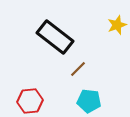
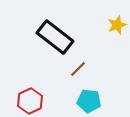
red hexagon: rotated 20 degrees counterclockwise
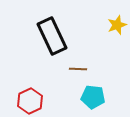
black rectangle: moved 3 px left, 1 px up; rotated 27 degrees clockwise
brown line: rotated 48 degrees clockwise
cyan pentagon: moved 4 px right, 4 px up
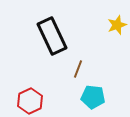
brown line: rotated 72 degrees counterclockwise
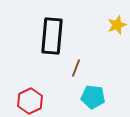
black rectangle: rotated 30 degrees clockwise
brown line: moved 2 px left, 1 px up
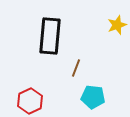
black rectangle: moved 2 px left
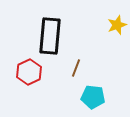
red hexagon: moved 1 px left, 29 px up
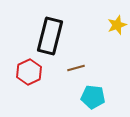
black rectangle: rotated 9 degrees clockwise
brown line: rotated 54 degrees clockwise
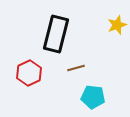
black rectangle: moved 6 px right, 2 px up
red hexagon: moved 1 px down
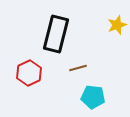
brown line: moved 2 px right
